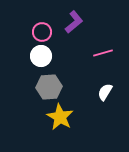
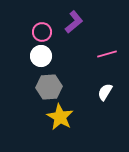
pink line: moved 4 px right, 1 px down
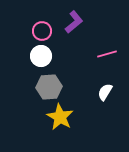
pink circle: moved 1 px up
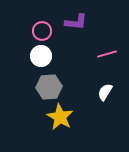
purple L-shape: moved 2 px right; rotated 45 degrees clockwise
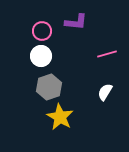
gray hexagon: rotated 15 degrees counterclockwise
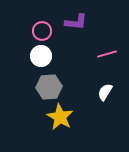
gray hexagon: rotated 15 degrees clockwise
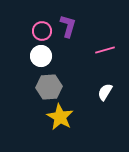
purple L-shape: moved 8 px left, 4 px down; rotated 80 degrees counterclockwise
pink line: moved 2 px left, 4 px up
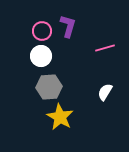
pink line: moved 2 px up
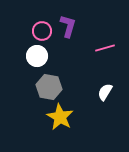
white circle: moved 4 px left
gray hexagon: rotated 15 degrees clockwise
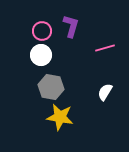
purple L-shape: moved 3 px right
white circle: moved 4 px right, 1 px up
gray hexagon: moved 2 px right
yellow star: rotated 20 degrees counterclockwise
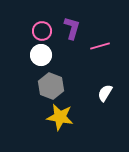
purple L-shape: moved 1 px right, 2 px down
pink line: moved 5 px left, 2 px up
gray hexagon: moved 1 px up; rotated 10 degrees clockwise
white semicircle: moved 1 px down
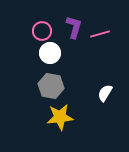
purple L-shape: moved 2 px right, 1 px up
pink line: moved 12 px up
white circle: moved 9 px right, 2 px up
gray hexagon: rotated 10 degrees counterclockwise
yellow star: rotated 16 degrees counterclockwise
